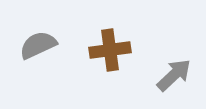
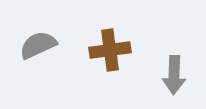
gray arrow: rotated 135 degrees clockwise
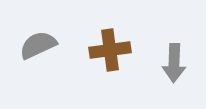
gray arrow: moved 12 px up
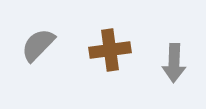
gray semicircle: rotated 21 degrees counterclockwise
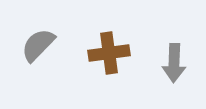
brown cross: moved 1 px left, 3 px down
